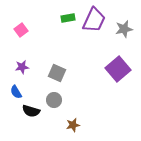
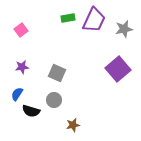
blue semicircle: moved 1 px right, 2 px down; rotated 64 degrees clockwise
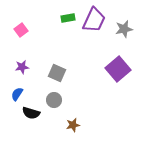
black semicircle: moved 2 px down
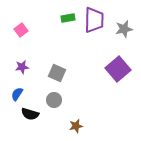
purple trapezoid: rotated 24 degrees counterclockwise
black semicircle: moved 1 px left, 1 px down
brown star: moved 3 px right, 1 px down
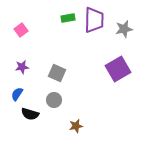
purple square: rotated 10 degrees clockwise
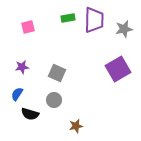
pink square: moved 7 px right, 3 px up; rotated 24 degrees clockwise
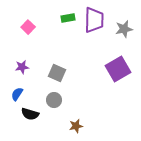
pink square: rotated 32 degrees counterclockwise
